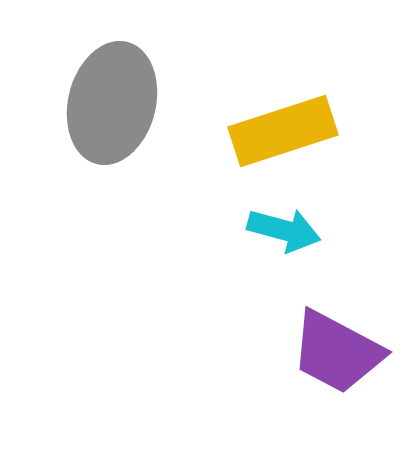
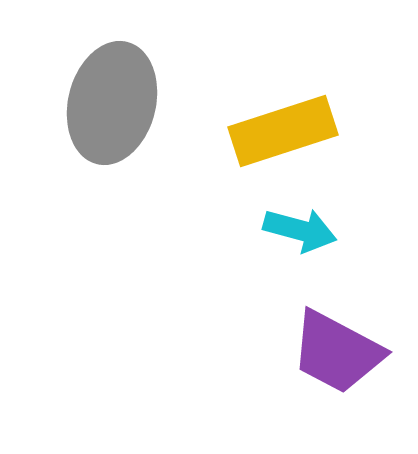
cyan arrow: moved 16 px right
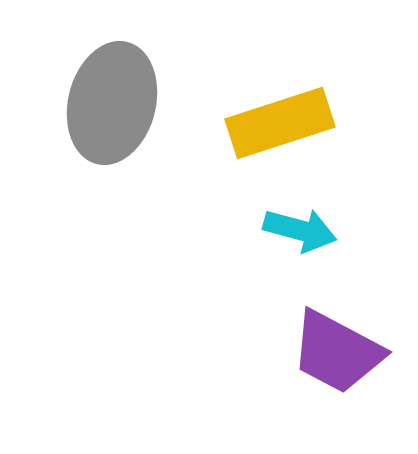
yellow rectangle: moved 3 px left, 8 px up
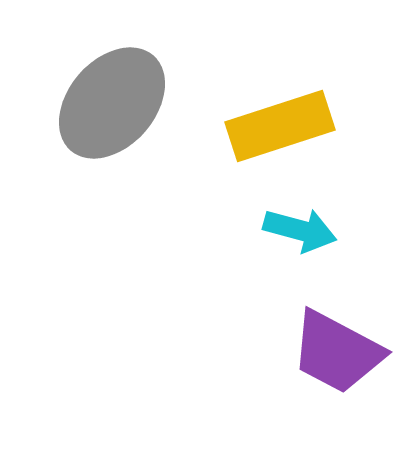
gray ellipse: rotated 27 degrees clockwise
yellow rectangle: moved 3 px down
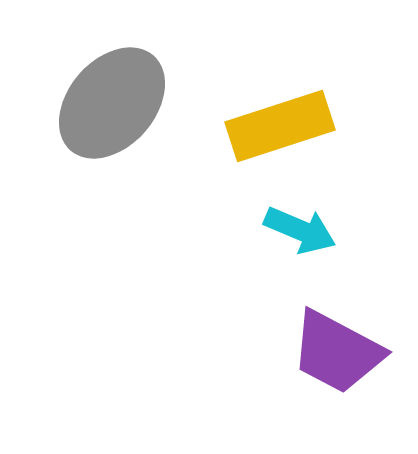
cyan arrow: rotated 8 degrees clockwise
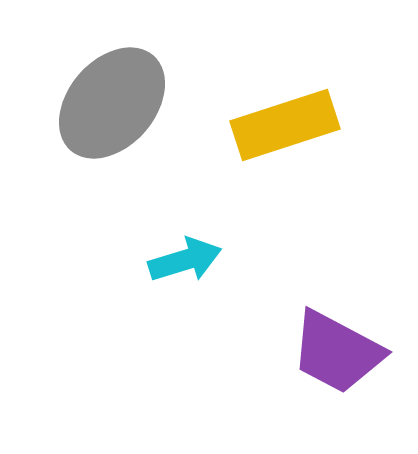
yellow rectangle: moved 5 px right, 1 px up
cyan arrow: moved 115 px left, 30 px down; rotated 40 degrees counterclockwise
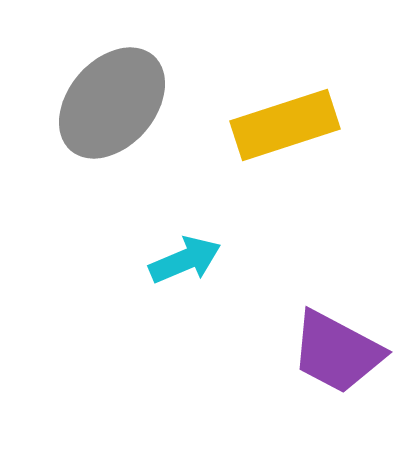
cyan arrow: rotated 6 degrees counterclockwise
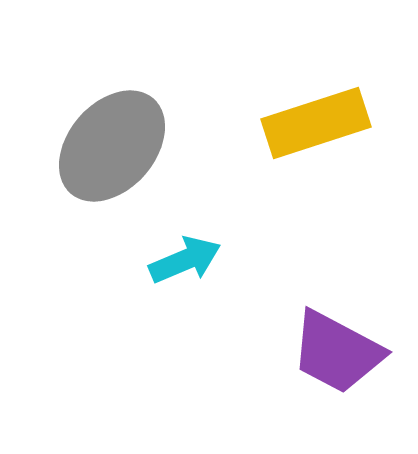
gray ellipse: moved 43 px down
yellow rectangle: moved 31 px right, 2 px up
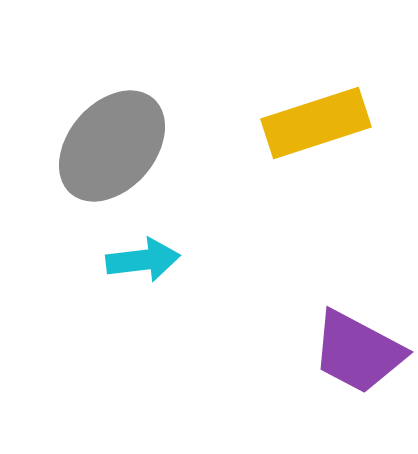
cyan arrow: moved 42 px left; rotated 16 degrees clockwise
purple trapezoid: moved 21 px right
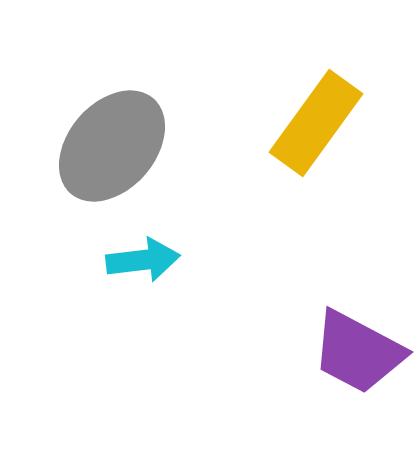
yellow rectangle: rotated 36 degrees counterclockwise
